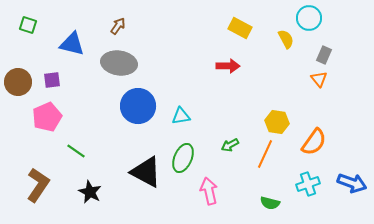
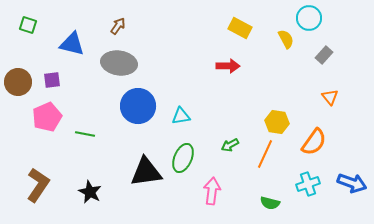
gray rectangle: rotated 18 degrees clockwise
orange triangle: moved 11 px right, 18 px down
green line: moved 9 px right, 17 px up; rotated 24 degrees counterclockwise
black triangle: rotated 36 degrees counterclockwise
pink arrow: moved 3 px right; rotated 20 degrees clockwise
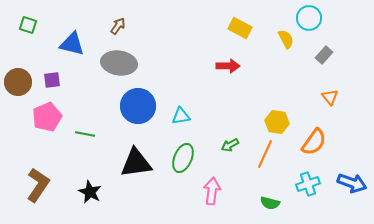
black triangle: moved 10 px left, 9 px up
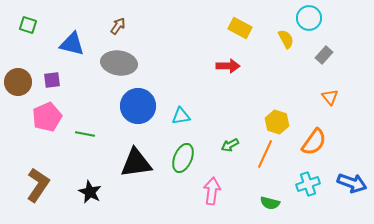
yellow hexagon: rotated 10 degrees clockwise
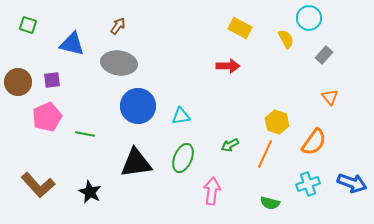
brown L-shape: rotated 104 degrees clockwise
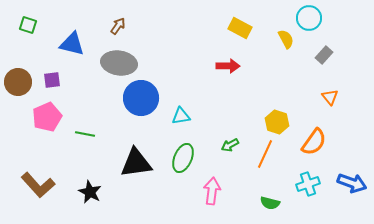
blue circle: moved 3 px right, 8 px up
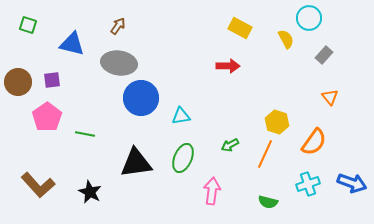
pink pentagon: rotated 12 degrees counterclockwise
green semicircle: moved 2 px left, 1 px up
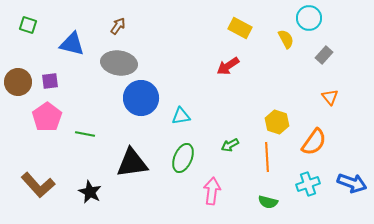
red arrow: rotated 145 degrees clockwise
purple square: moved 2 px left, 1 px down
orange line: moved 2 px right, 3 px down; rotated 28 degrees counterclockwise
black triangle: moved 4 px left
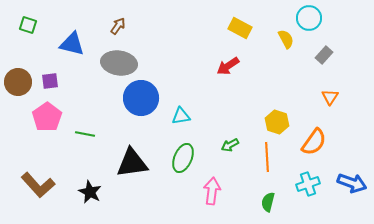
orange triangle: rotated 12 degrees clockwise
green semicircle: rotated 90 degrees clockwise
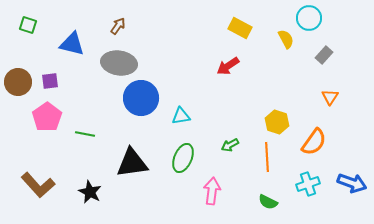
green semicircle: rotated 78 degrees counterclockwise
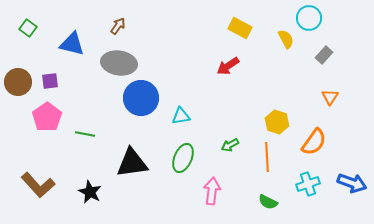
green square: moved 3 px down; rotated 18 degrees clockwise
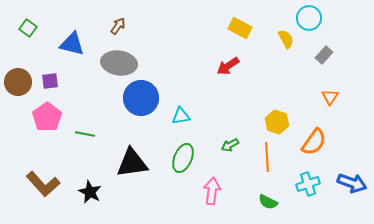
brown L-shape: moved 5 px right, 1 px up
